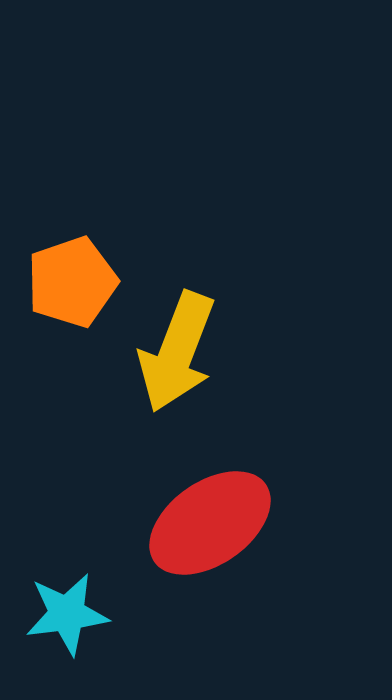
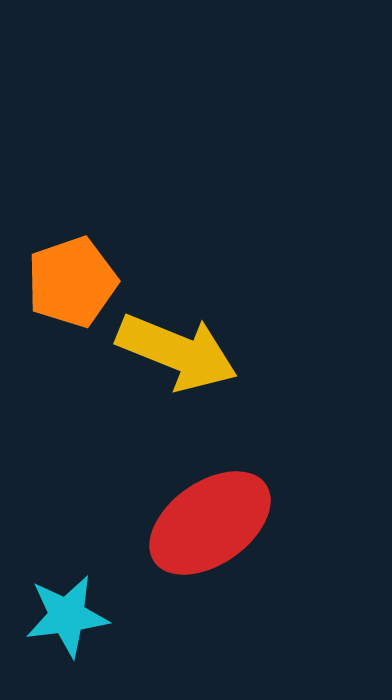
yellow arrow: rotated 89 degrees counterclockwise
cyan star: moved 2 px down
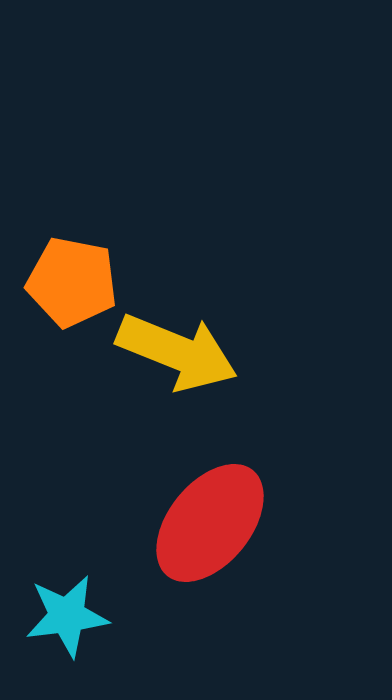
orange pentagon: rotated 30 degrees clockwise
red ellipse: rotated 16 degrees counterclockwise
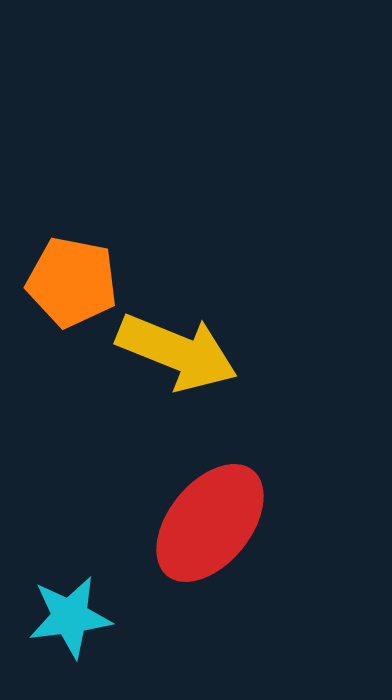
cyan star: moved 3 px right, 1 px down
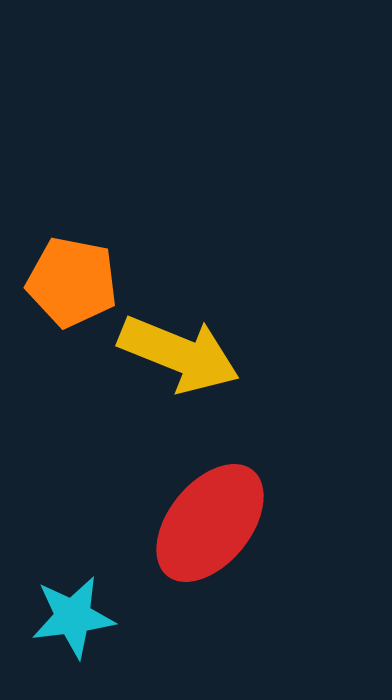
yellow arrow: moved 2 px right, 2 px down
cyan star: moved 3 px right
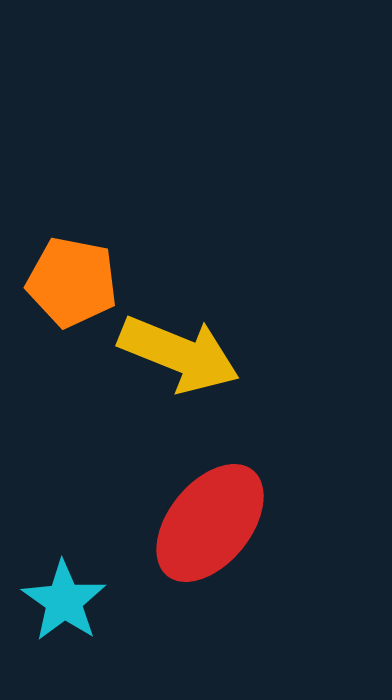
cyan star: moved 9 px left, 16 px up; rotated 30 degrees counterclockwise
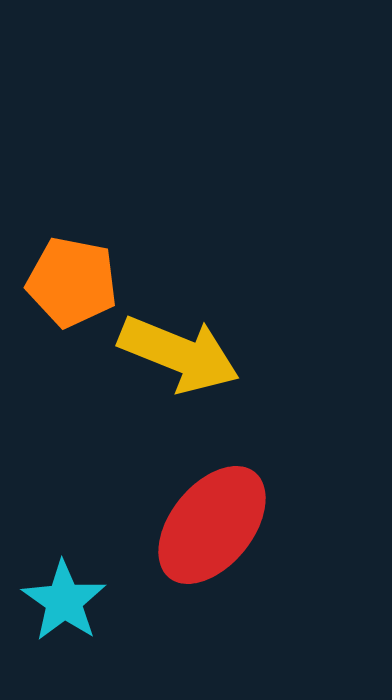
red ellipse: moved 2 px right, 2 px down
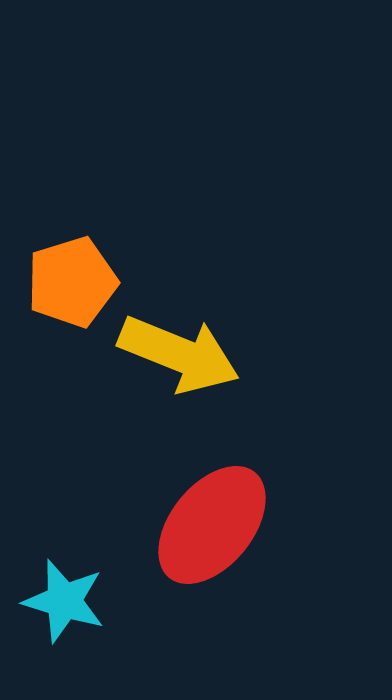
orange pentagon: rotated 28 degrees counterclockwise
cyan star: rotated 18 degrees counterclockwise
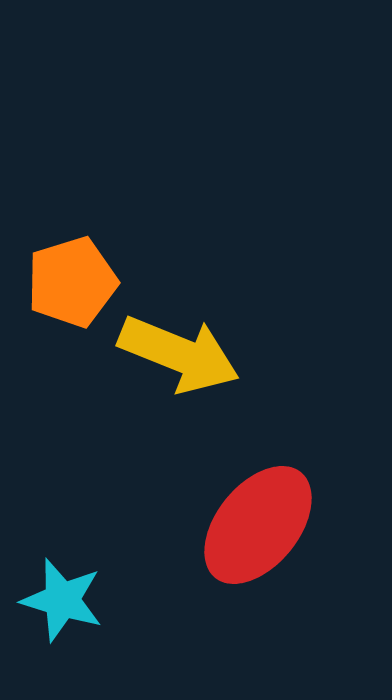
red ellipse: moved 46 px right
cyan star: moved 2 px left, 1 px up
